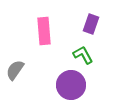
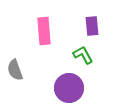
purple rectangle: moved 1 px right, 2 px down; rotated 24 degrees counterclockwise
gray semicircle: rotated 55 degrees counterclockwise
purple circle: moved 2 px left, 3 px down
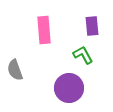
pink rectangle: moved 1 px up
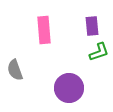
green L-shape: moved 16 px right, 3 px up; rotated 100 degrees clockwise
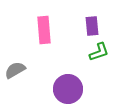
gray semicircle: rotated 80 degrees clockwise
purple circle: moved 1 px left, 1 px down
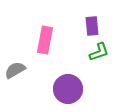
pink rectangle: moved 1 px right, 10 px down; rotated 16 degrees clockwise
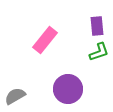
purple rectangle: moved 5 px right
pink rectangle: rotated 28 degrees clockwise
gray semicircle: moved 26 px down
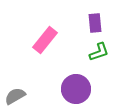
purple rectangle: moved 2 px left, 3 px up
purple circle: moved 8 px right
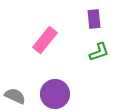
purple rectangle: moved 1 px left, 4 px up
purple circle: moved 21 px left, 5 px down
gray semicircle: rotated 55 degrees clockwise
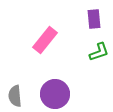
gray semicircle: rotated 120 degrees counterclockwise
